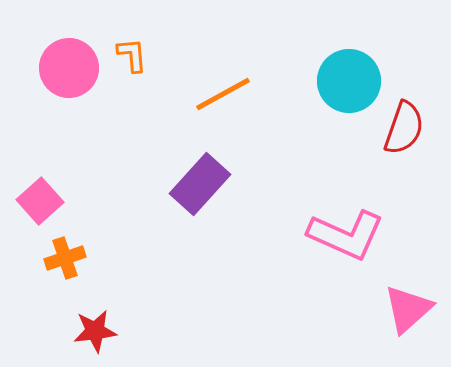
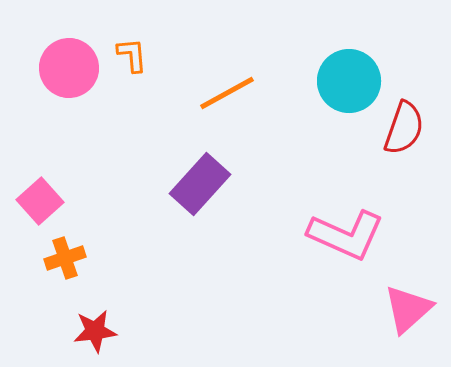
orange line: moved 4 px right, 1 px up
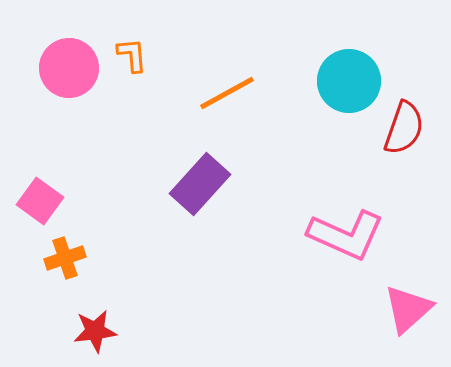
pink square: rotated 12 degrees counterclockwise
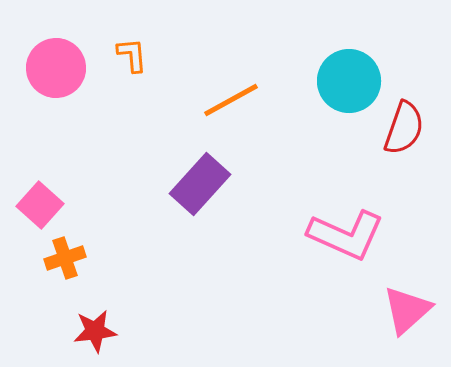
pink circle: moved 13 px left
orange line: moved 4 px right, 7 px down
pink square: moved 4 px down; rotated 6 degrees clockwise
pink triangle: moved 1 px left, 1 px down
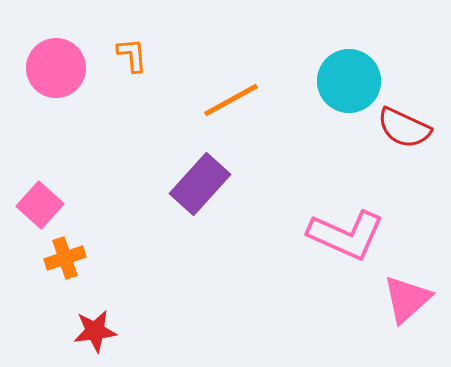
red semicircle: rotated 96 degrees clockwise
pink triangle: moved 11 px up
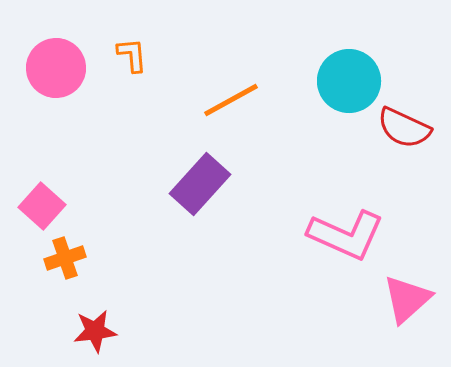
pink square: moved 2 px right, 1 px down
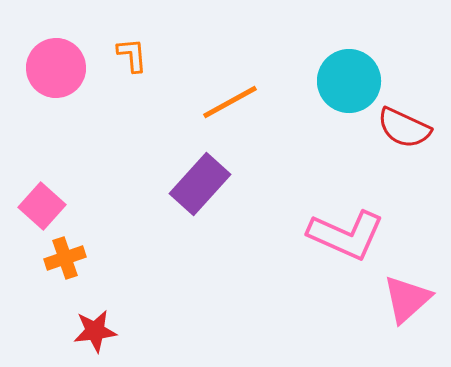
orange line: moved 1 px left, 2 px down
